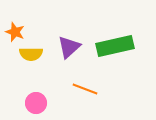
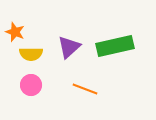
pink circle: moved 5 px left, 18 px up
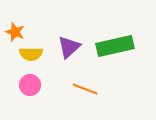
pink circle: moved 1 px left
